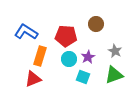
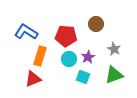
gray star: moved 1 px left, 2 px up
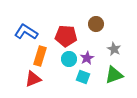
purple star: moved 1 px left, 1 px down
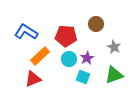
gray star: moved 2 px up
orange rectangle: rotated 30 degrees clockwise
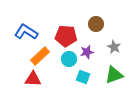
purple star: moved 6 px up; rotated 16 degrees clockwise
red triangle: rotated 24 degrees clockwise
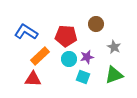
purple star: moved 5 px down
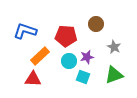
blue L-shape: moved 1 px left, 1 px up; rotated 15 degrees counterclockwise
cyan circle: moved 2 px down
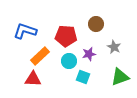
purple star: moved 2 px right, 3 px up
green triangle: moved 6 px right, 2 px down
